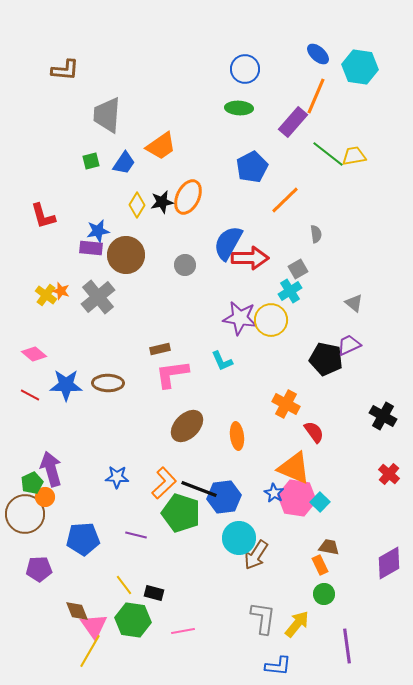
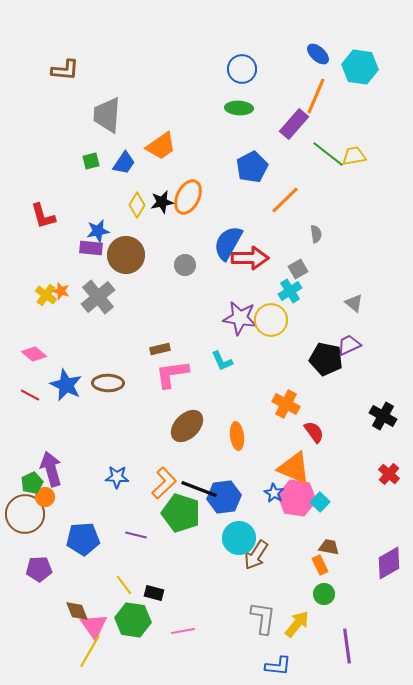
blue circle at (245, 69): moved 3 px left
purple rectangle at (293, 122): moved 1 px right, 2 px down
blue star at (66, 385): rotated 24 degrees clockwise
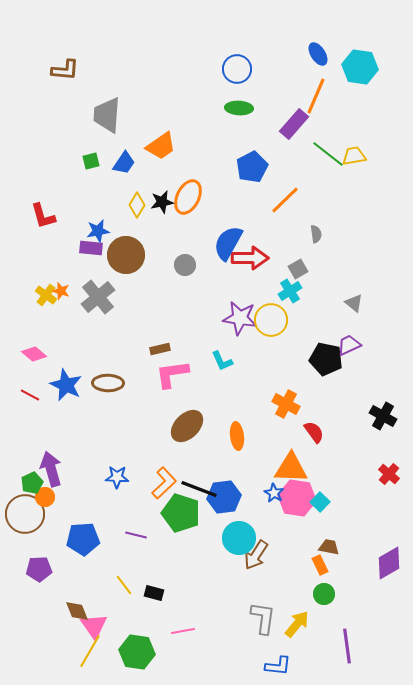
blue ellipse at (318, 54): rotated 15 degrees clockwise
blue circle at (242, 69): moved 5 px left
orange triangle at (294, 468): moved 3 px left; rotated 21 degrees counterclockwise
green hexagon at (133, 620): moved 4 px right, 32 px down
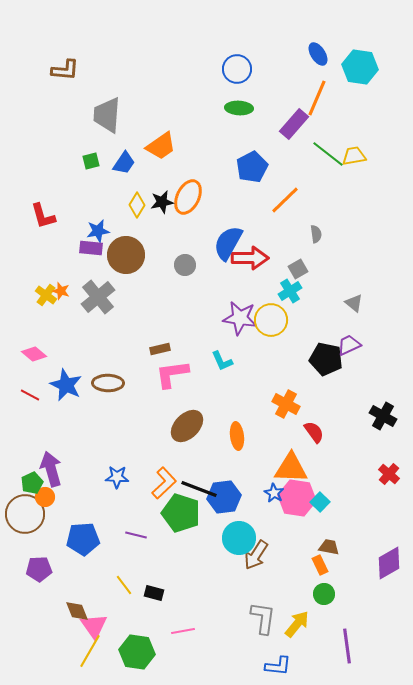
orange line at (316, 96): moved 1 px right, 2 px down
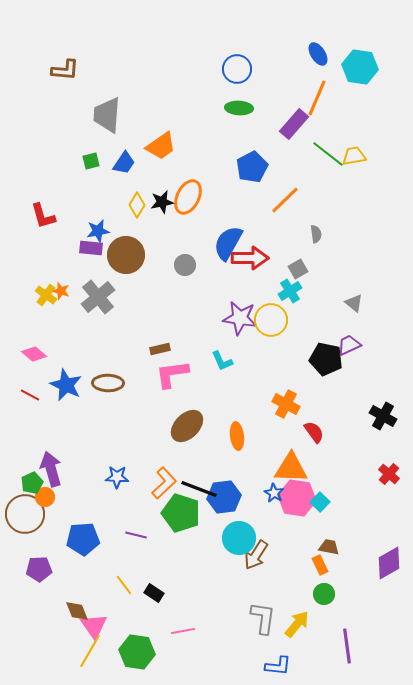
black rectangle at (154, 593): rotated 18 degrees clockwise
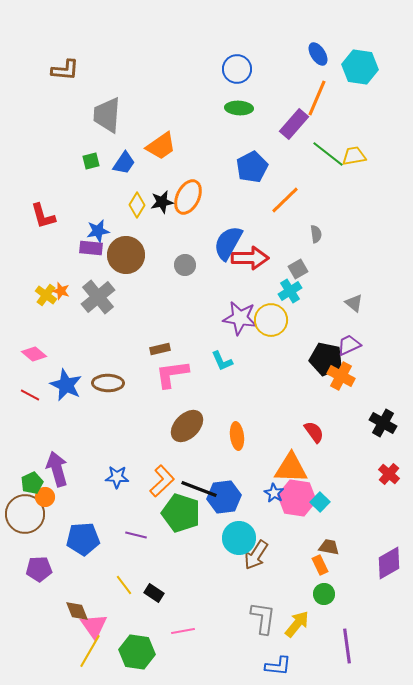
orange cross at (286, 404): moved 55 px right, 28 px up
black cross at (383, 416): moved 7 px down
purple arrow at (51, 469): moved 6 px right
orange L-shape at (164, 483): moved 2 px left, 2 px up
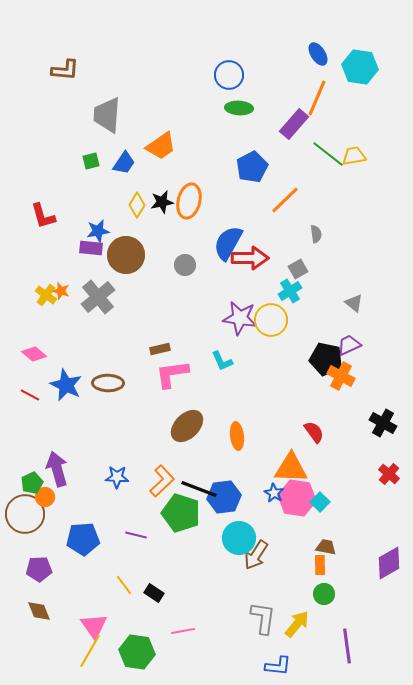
blue circle at (237, 69): moved 8 px left, 6 px down
orange ellipse at (188, 197): moved 1 px right, 4 px down; rotated 12 degrees counterclockwise
brown trapezoid at (329, 547): moved 3 px left
orange rectangle at (320, 565): rotated 24 degrees clockwise
brown diamond at (77, 611): moved 38 px left
